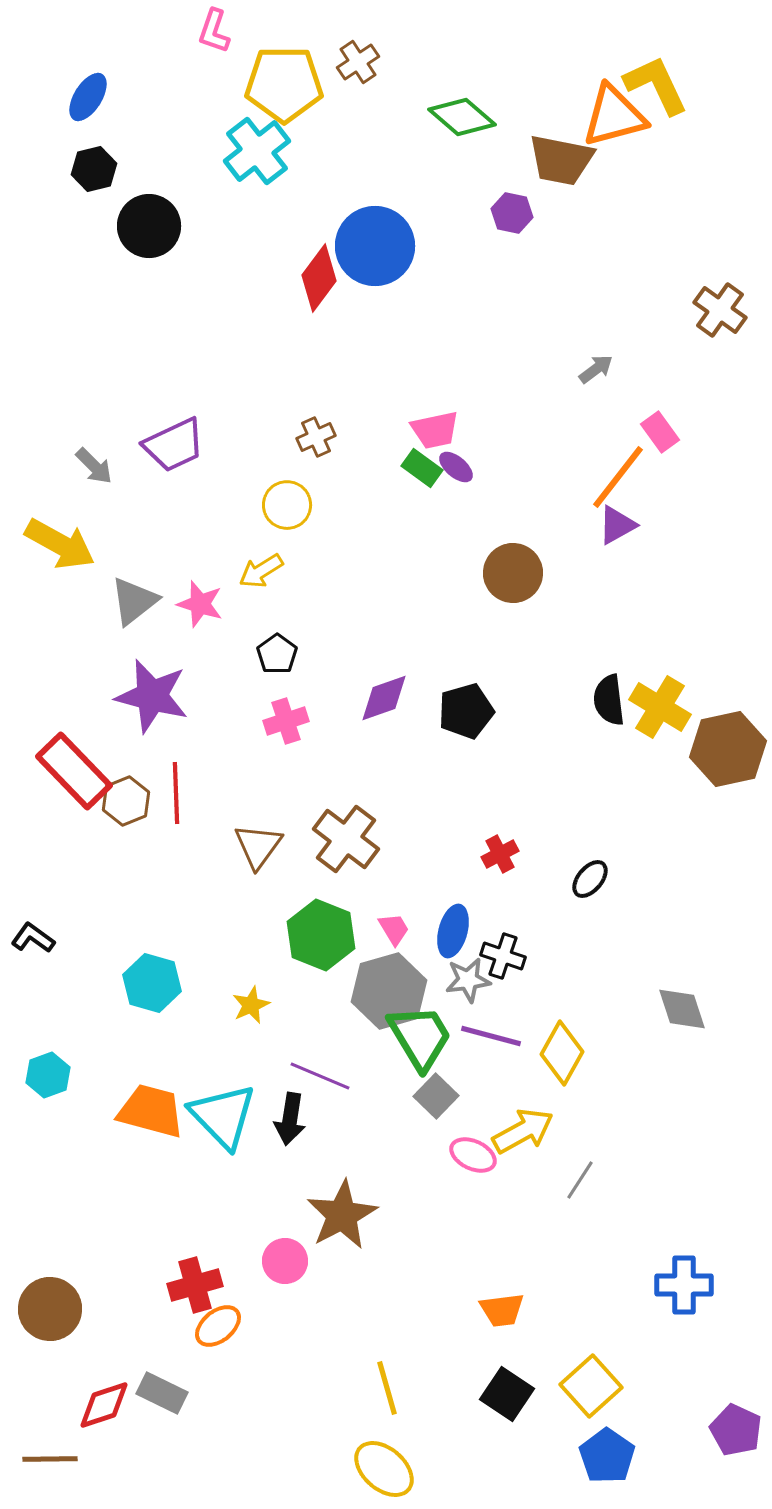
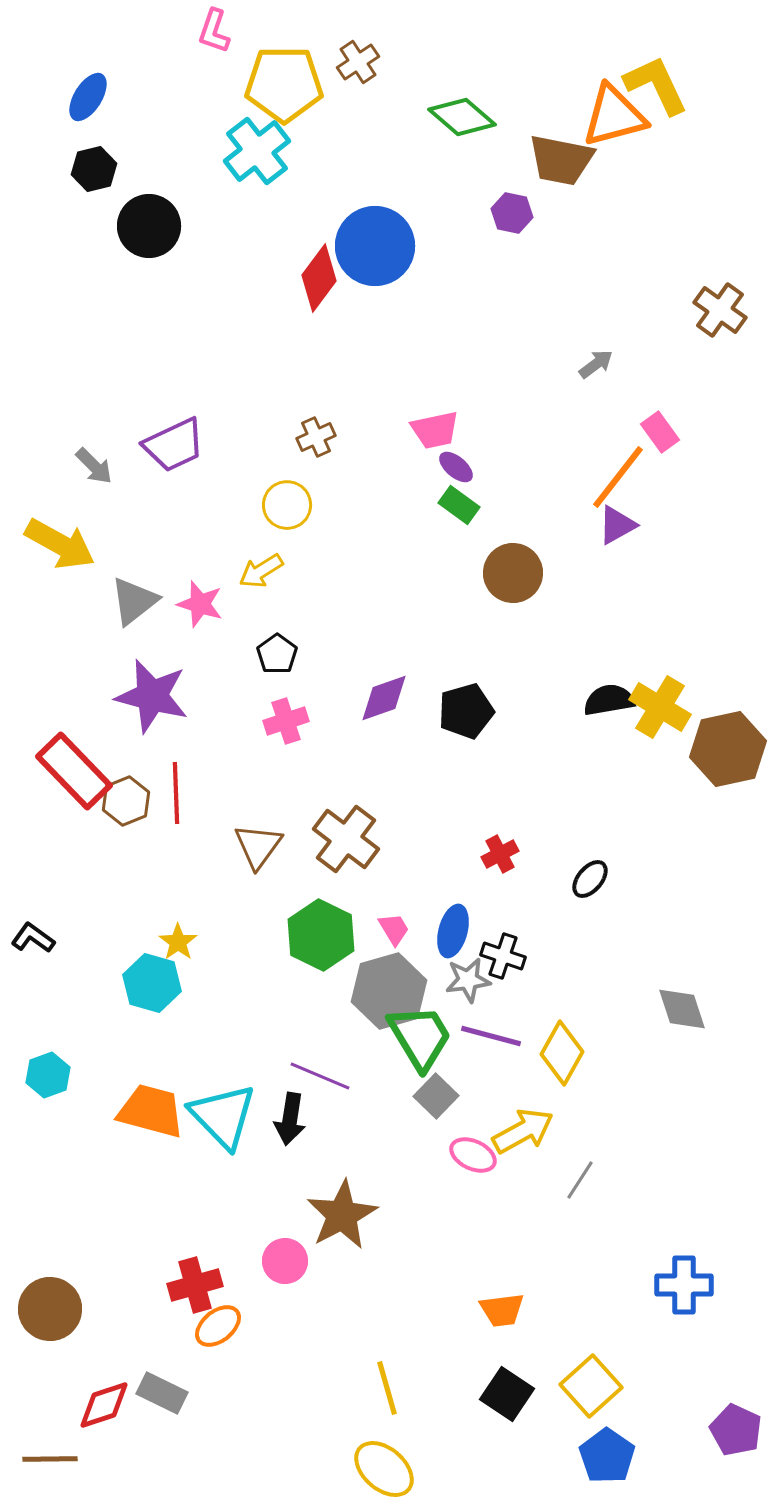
gray arrow at (596, 369): moved 5 px up
green rectangle at (422, 468): moved 37 px right, 37 px down
black semicircle at (609, 700): rotated 87 degrees clockwise
green hexagon at (321, 935): rotated 4 degrees clockwise
yellow star at (251, 1005): moved 73 px left, 63 px up; rotated 12 degrees counterclockwise
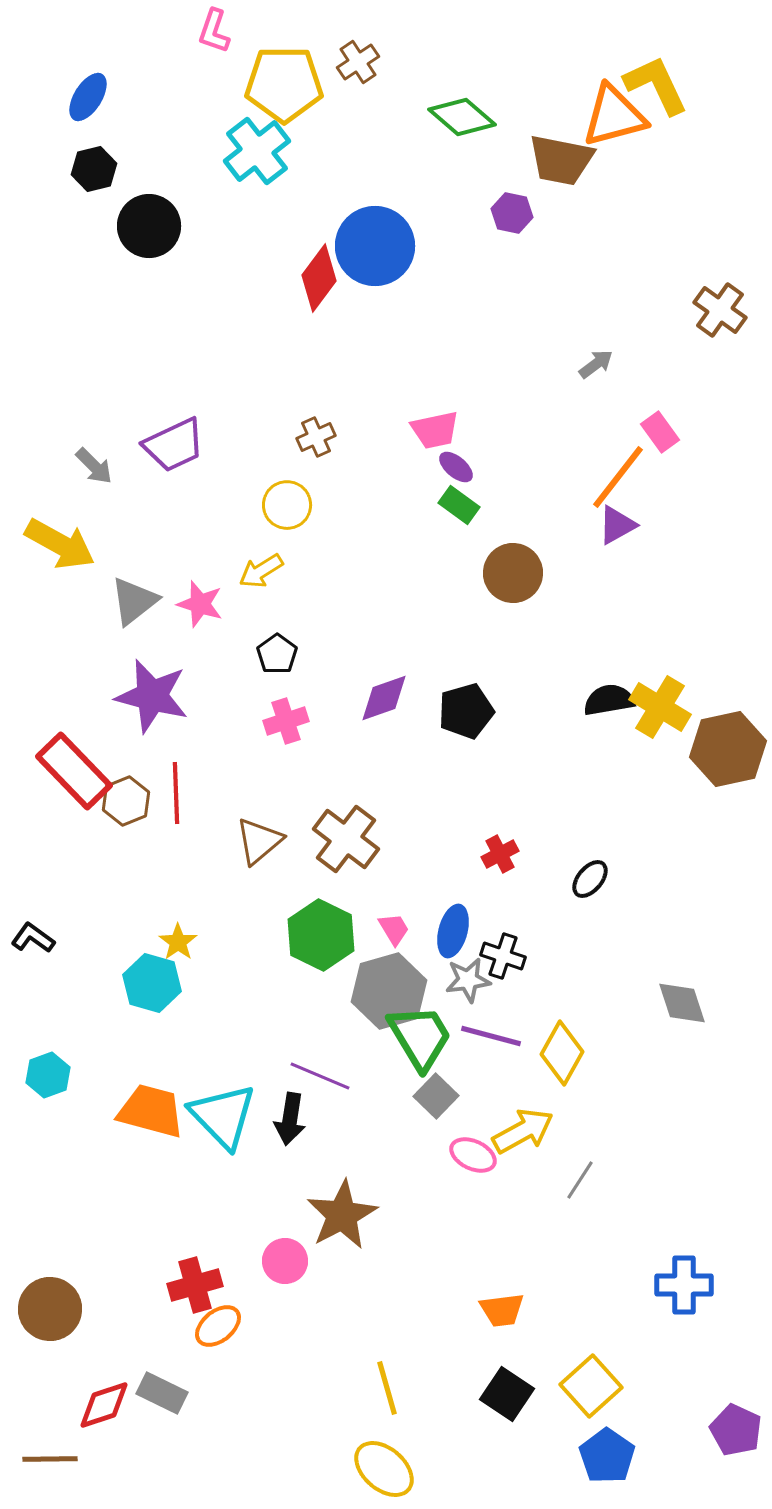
brown triangle at (258, 846): moved 1 px right, 5 px up; rotated 14 degrees clockwise
gray diamond at (682, 1009): moved 6 px up
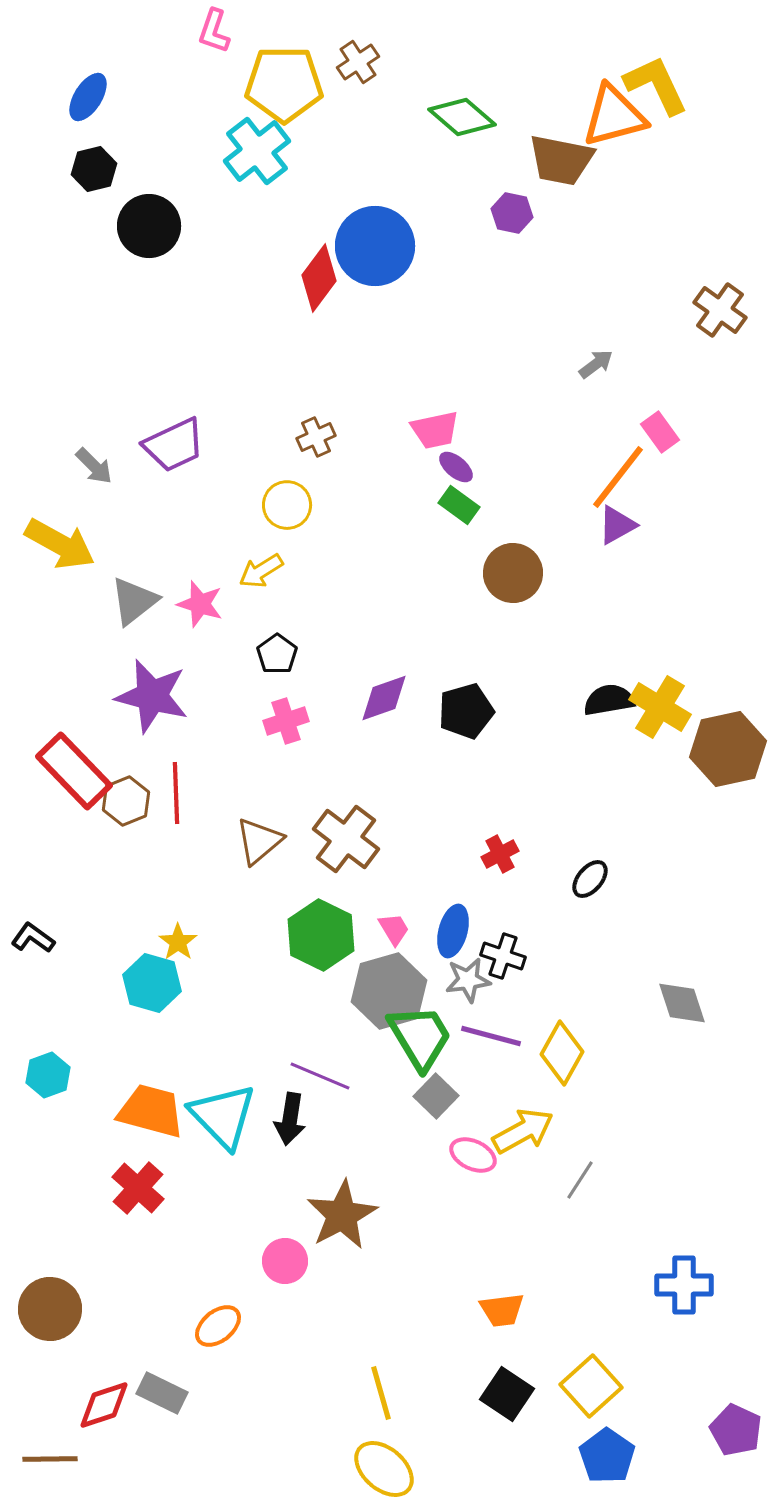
red cross at (195, 1285): moved 57 px left, 97 px up; rotated 32 degrees counterclockwise
yellow line at (387, 1388): moved 6 px left, 5 px down
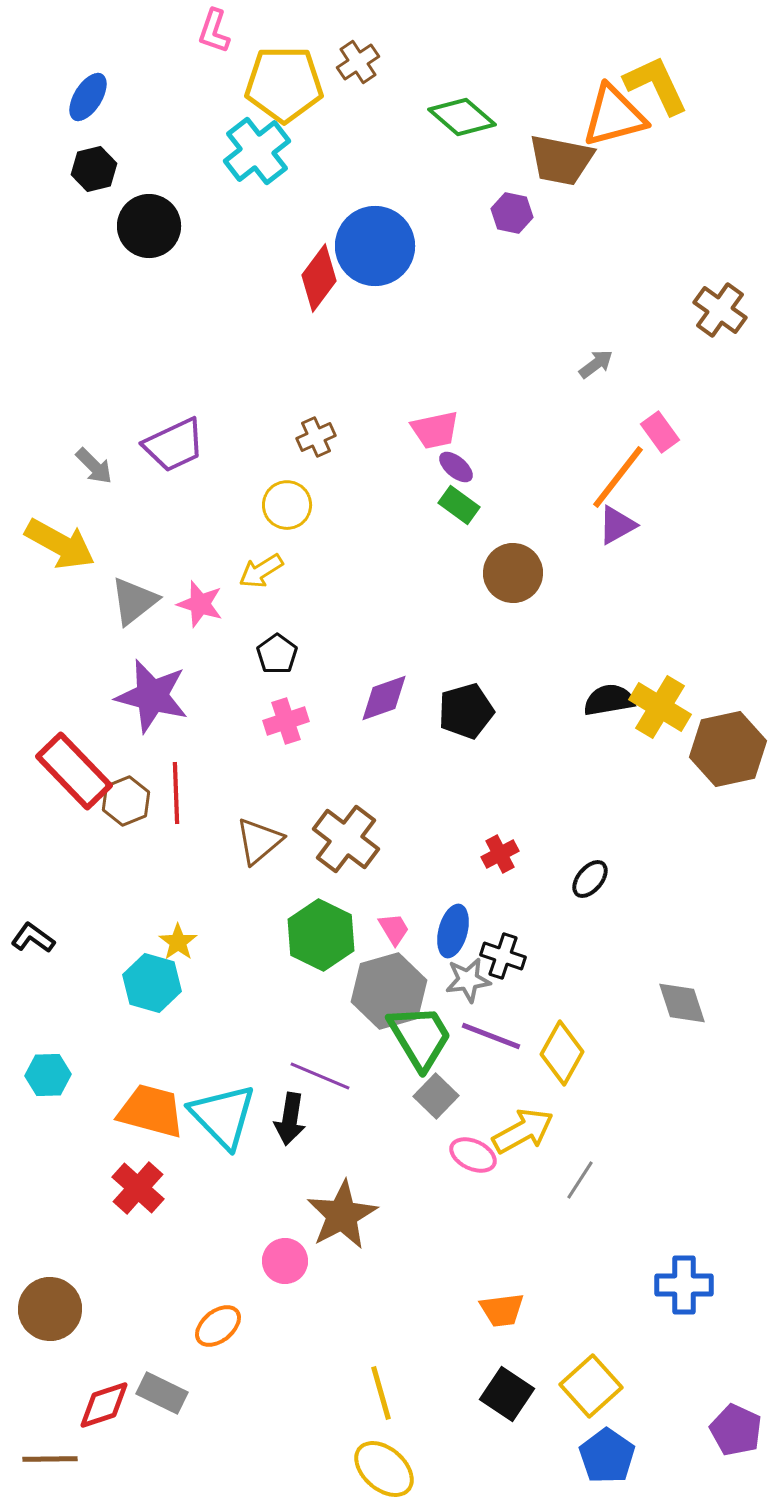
purple line at (491, 1036): rotated 6 degrees clockwise
cyan hexagon at (48, 1075): rotated 18 degrees clockwise
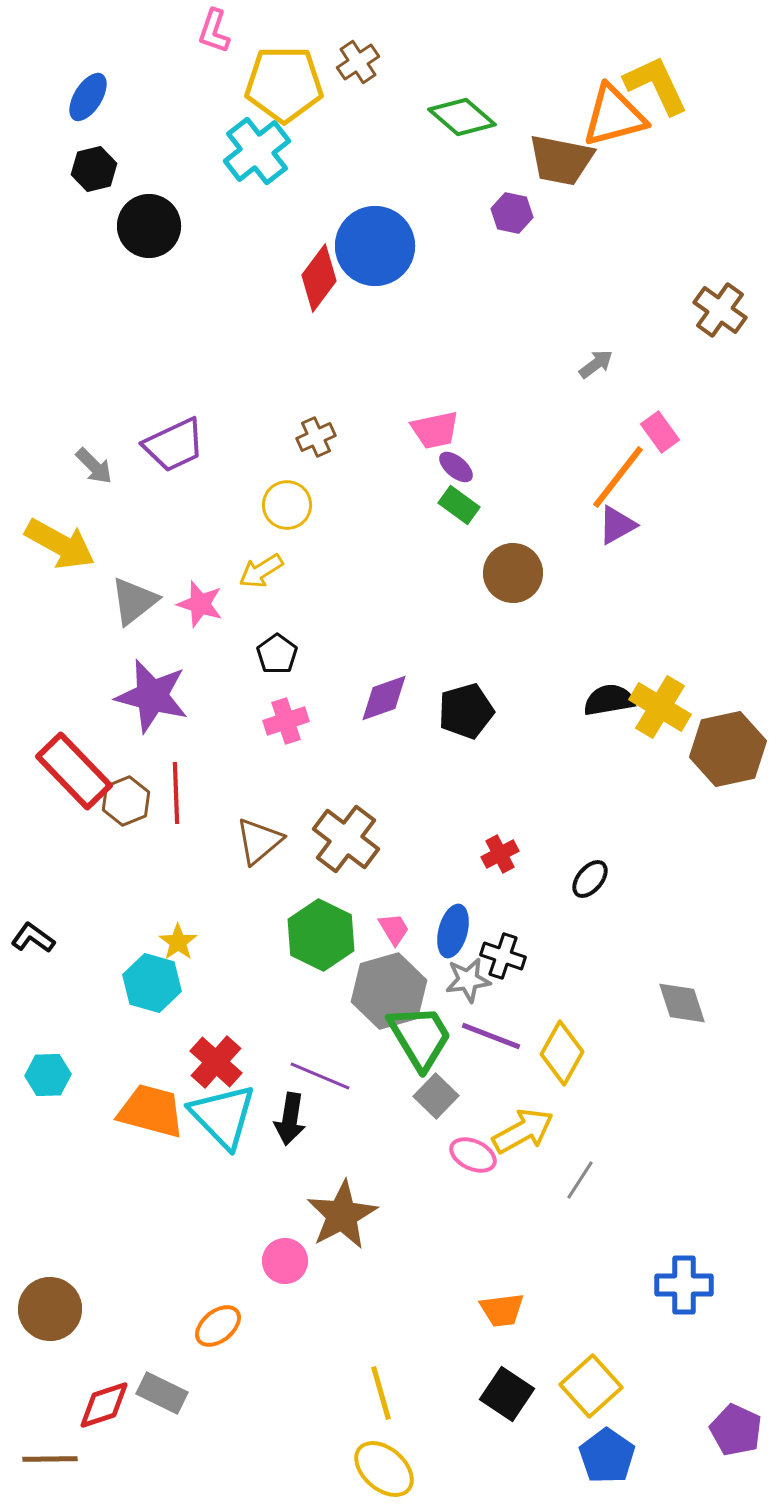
red cross at (138, 1188): moved 78 px right, 126 px up
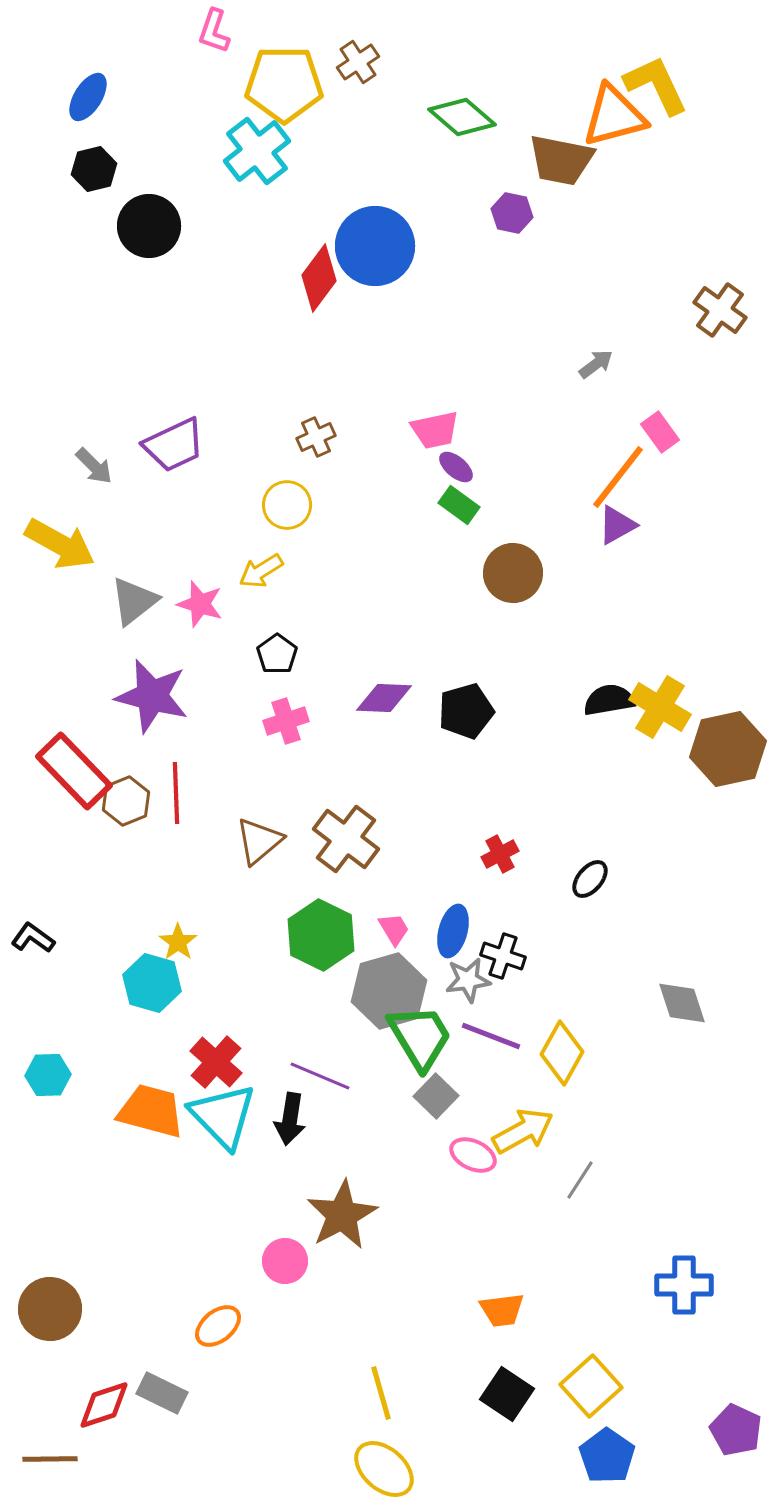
purple diamond at (384, 698): rotated 22 degrees clockwise
